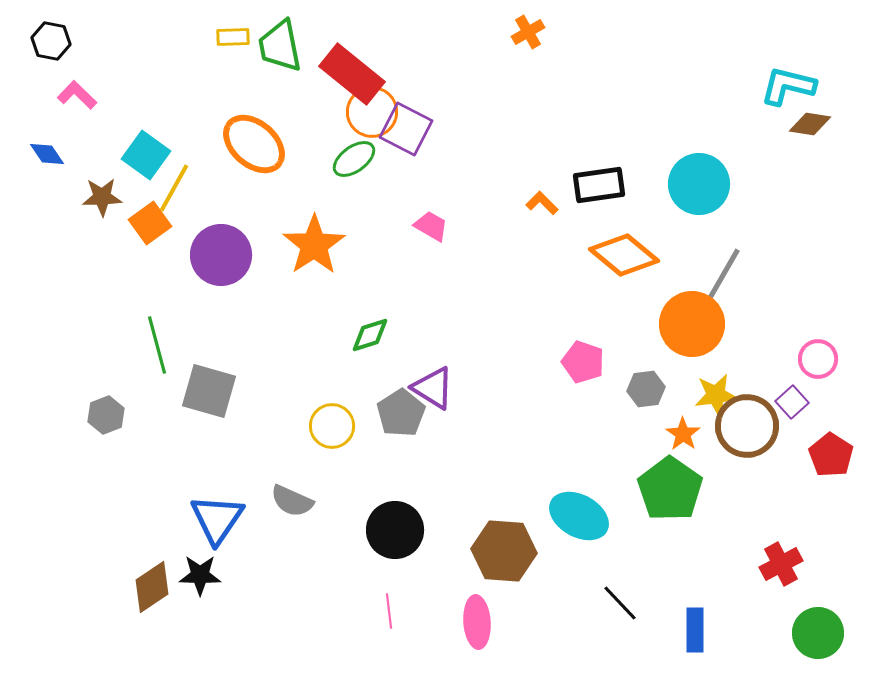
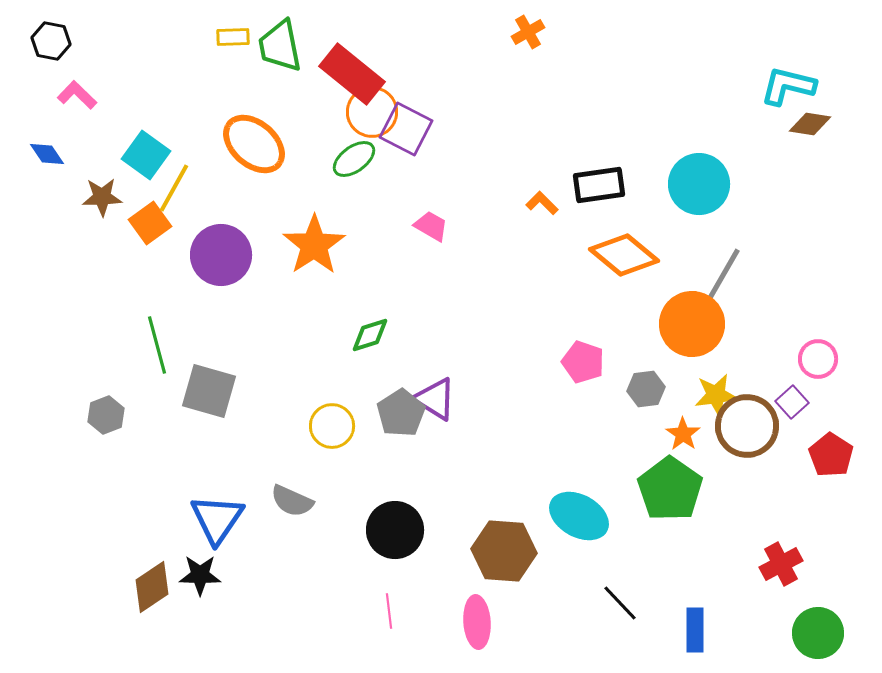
purple triangle at (433, 388): moved 2 px right, 11 px down
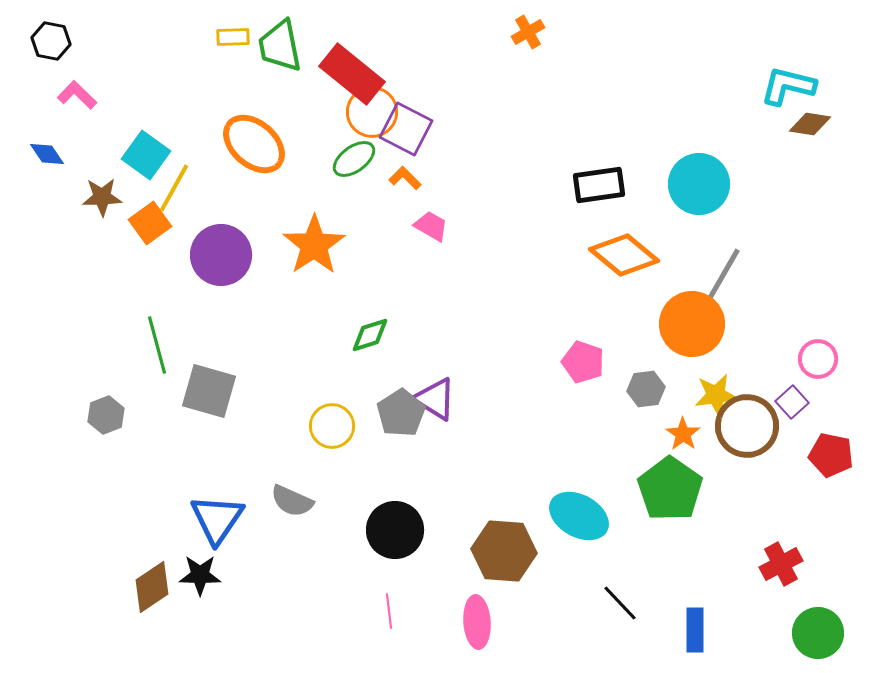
orange L-shape at (542, 203): moved 137 px left, 25 px up
red pentagon at (831, 455): rotated 21 degrees counterclockwise
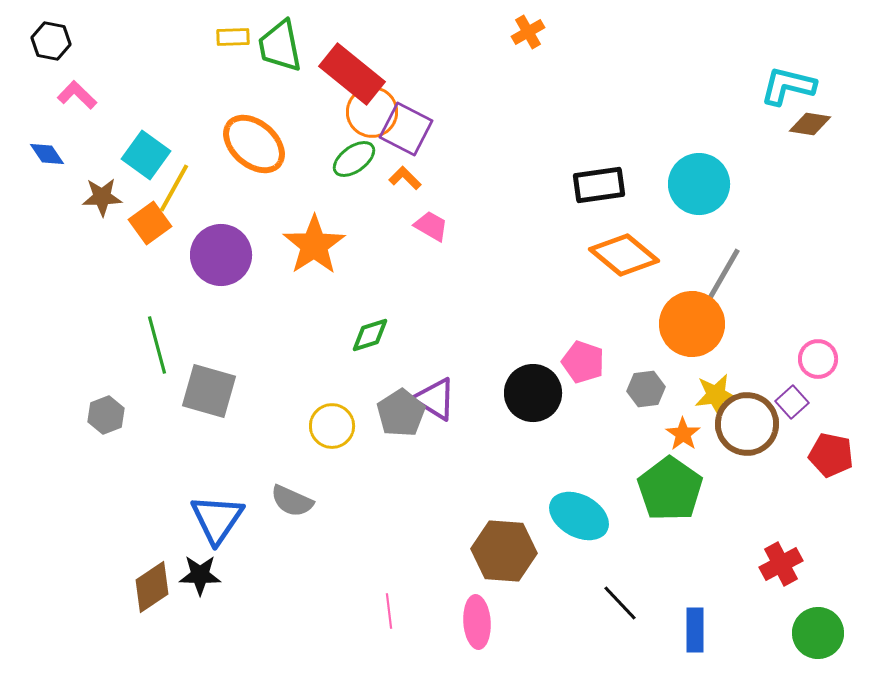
brown circle at (747, 426): moved 2 px up
black circle at (395, 530): moved 138 px right, 137 px up
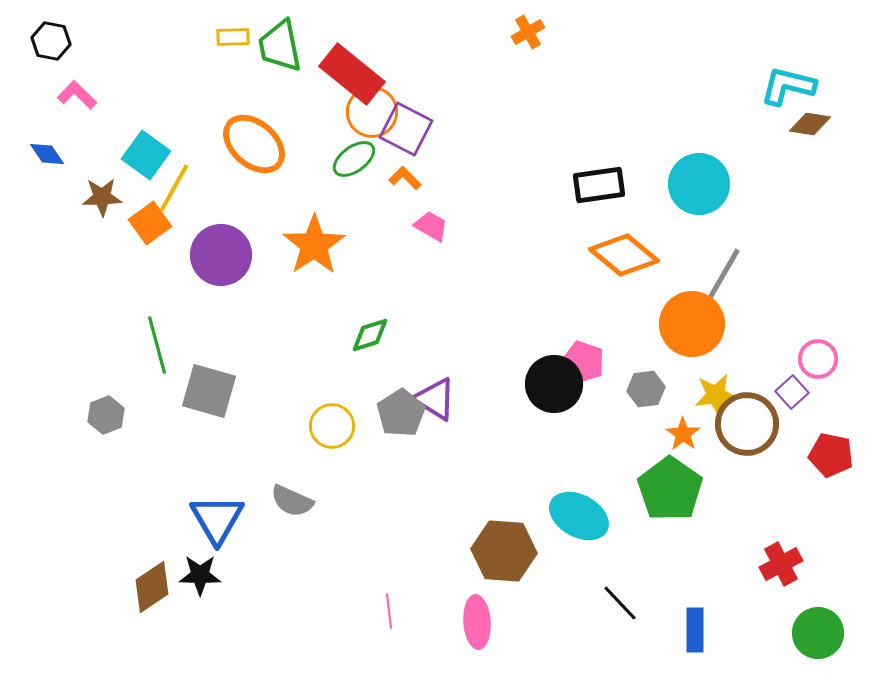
black circle at (533, 393): moved 21 px right, 9 px up
purple square at (792, 402): moved 10 px up
blue triangle at (217, 519): rotated 4 degrees counterclockwise
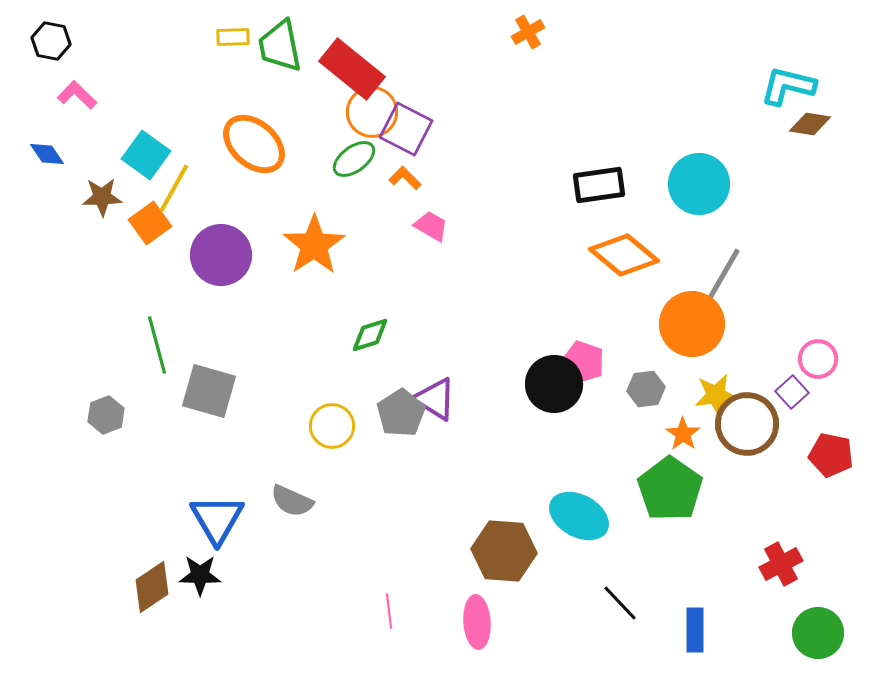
red rectangle at (352, 74): moved 5 px up
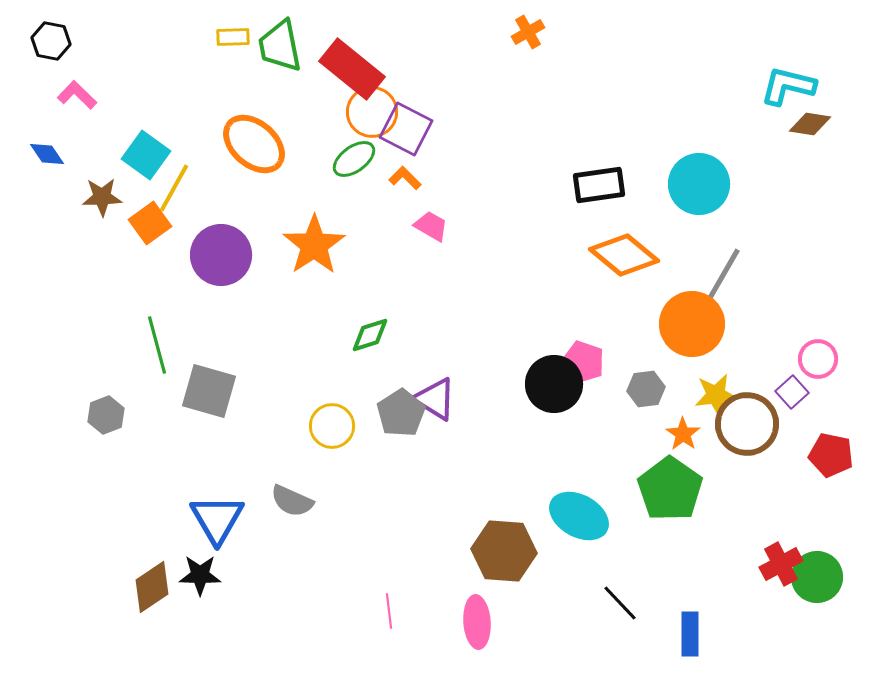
blue rectangle at (695, 630): moved 5 px left, 4 px down
green circle at (818, 633): moved 1 px left, 56 px up
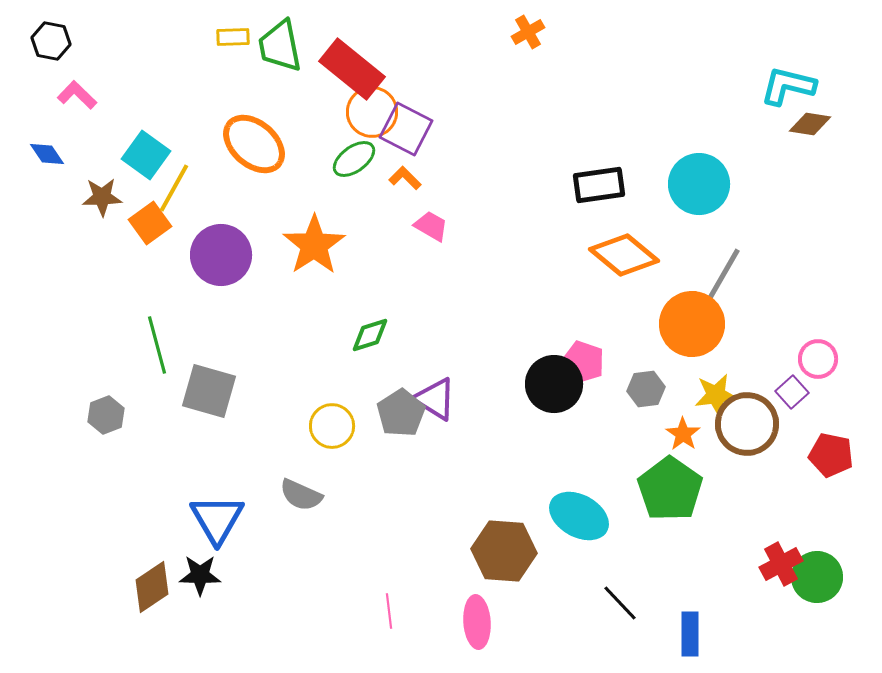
gray semicircle at (292, 501): moved 9 px right, 6 px up
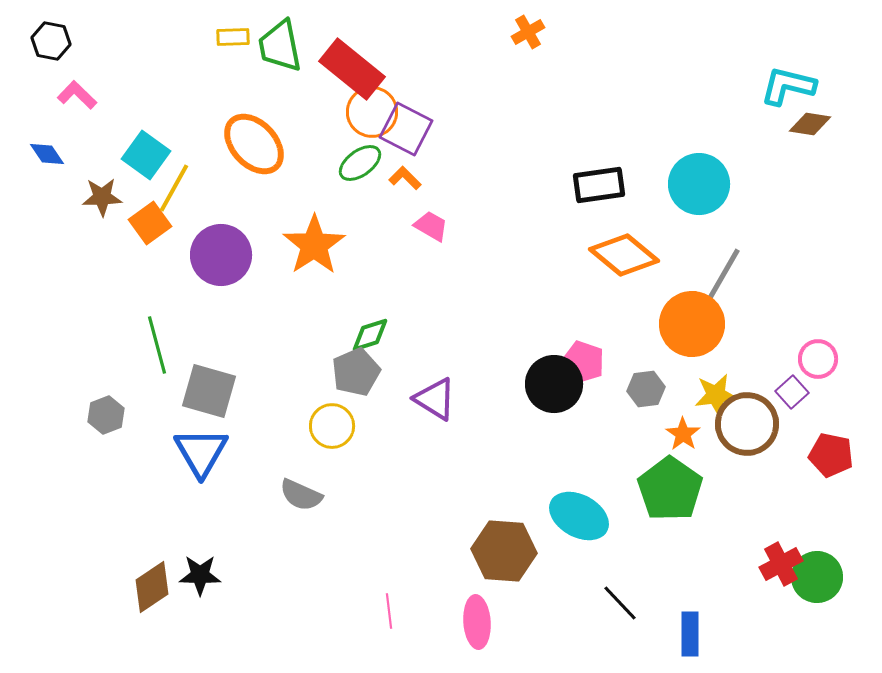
orange ellipse at (254, 144): rotated 6 degrees clockwise
green ellipse at (354, 159): moved 6 px right, 4 px down
gray pentagon at (401, 413): moved 45 px left, 41 px up; rotated 9 degrees clockwise
blue triangle at (217, 519): moved 16 px left, 67 px up
